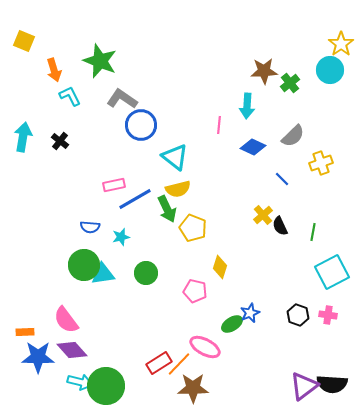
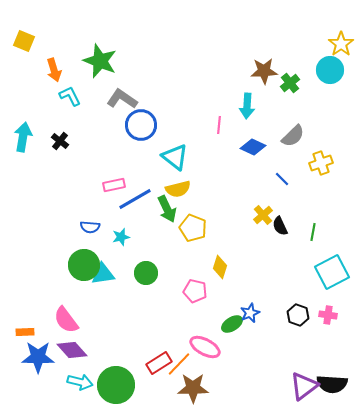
green circle at (106, 386): moved 10 px right, 1 px up
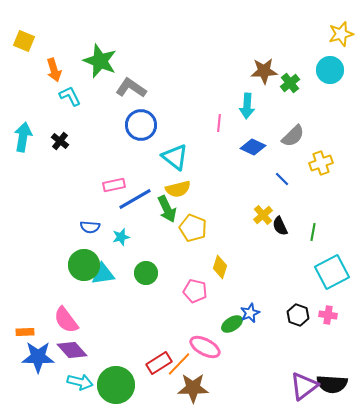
yellow star at (341, 44): moved 10 px up; rotated 20 degrees clockwise
gray L-shape at (122, 99): moved 9 px right, 11 px up
pink line at (219, 125): moved 2 px up
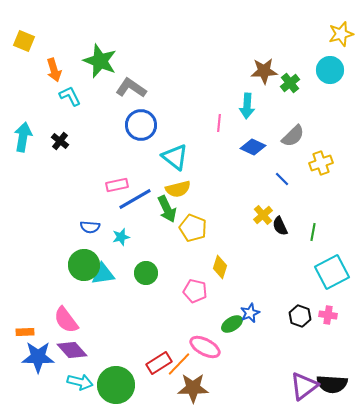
pink rectangle at (114, 185): moved 3 px right
black hexagon at (298, 315): moved 2 px right, 1 px down
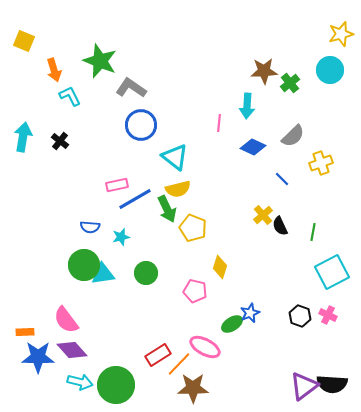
pink cross at (328, 315): rotated 18 degrees clockwise
red rectangle at (159, 363): moved 1 px left, 8 px up
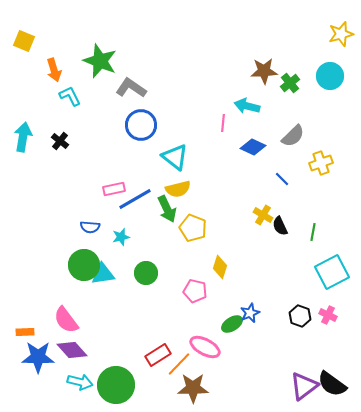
cyan circle at (330, 70): moved 6 px down
cyan arrow at (247, 106): rotated 100 degrees clockwise
pink line at (219, 123): moved 4 px right
pink rectangle at (117, 185): moved 3 px left, 4 px down
yellow cross at (263, 215): rotated 18 degrees counterclockwise
black semicircle at (332, 384): rotated 32 degrees clockwise
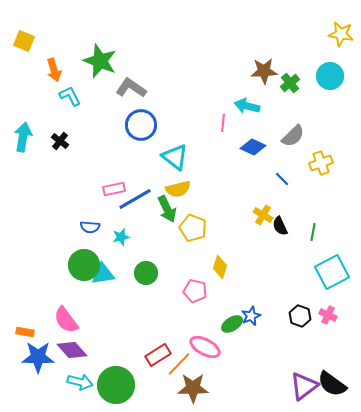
yellow star at (341, 34): rotated 25 degrees clockwise
blue star at (250, 313): moved 1 px right, 3 px down
orange rectangle at (25, 332): rotated 12 degrees clockwise
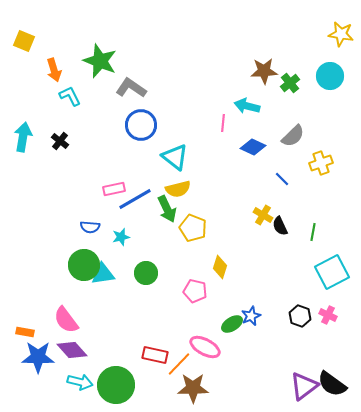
red rectangle at (158, 355): moved 3 px left; rotated 45 degrees clockwise
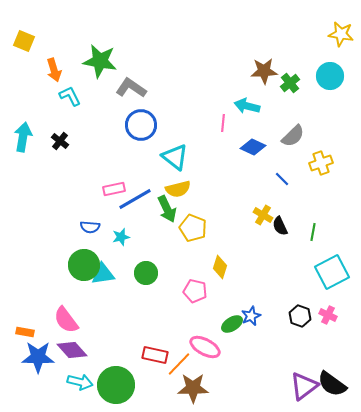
green star at (100, 61): rotated 12 degrees counterclockwise
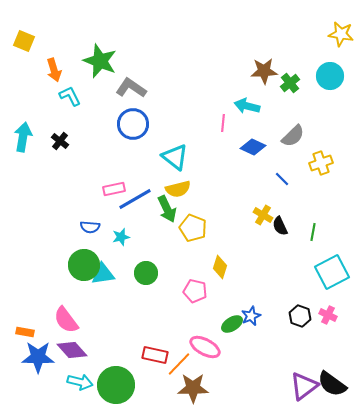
green star at (100, 61): rotated 12 degrees clockwise
blue circle at (141, 125): moved 8 px left, 1 px up
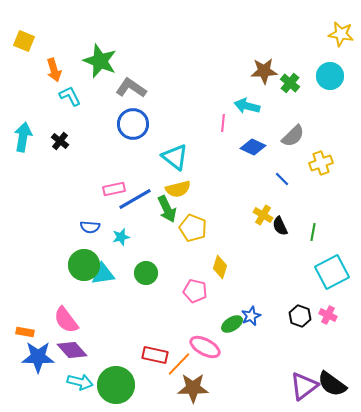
green cross at (290, 83): rotated 12 degrees counterclockwise
